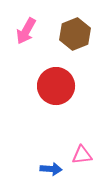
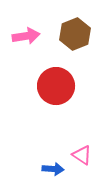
pink arrow: moved 5 px down; rotated 128 degrees counterclockwise
pink triangle: rotated 40 degrees clockwise
blue arrow: moved 2 px right
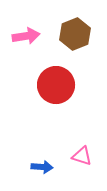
red circle: moved 1 px up
pink triangle: moved 1 px down; rotated 15 degrees counterclockwise
blue arrow: moved 11 px left, 2 px up
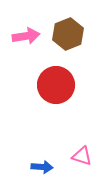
brown hexagon: moved 7 px left
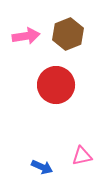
pink triangle: rotated 30 degrees counterclockwise
blue arrow: rotated 20 degrees clockwise
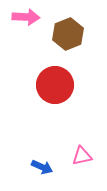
pink arrow: moved 19 px up; rotated 12 degrees clockwise
red circle: moved 1 px left
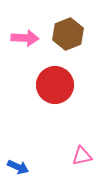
pink arrow: moved 1 px left, 21 px down
blue arrow: moved 24 px left
